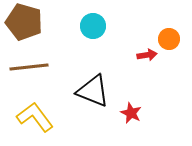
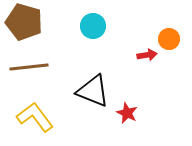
red star: moved 4 px left
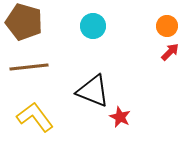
orange circle: moved 2 px left, 13 px up
red arrow: moved 23 px right, 3 px up; rotated 36 degrees counterclockwise
red star: moved 7 px left, 4 px down
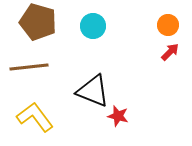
brown pentagon: moved 14 px right
orange circle: moved 1 px right, 1 px up
red star: moved 2 px left, 1 px up; rotated 10 degrees counterclockwise
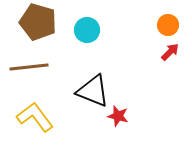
cyan circle: moved 6 px left, 4 px down
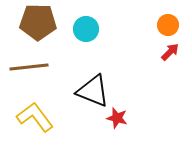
brown pentagon: rotated 15 degrees counterclockwise
cyan circle: moved 1 px left, 1 px up
red star: moved 1 px left, 2 px down
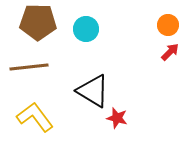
black triangle: rotated 9 degrees clockwise
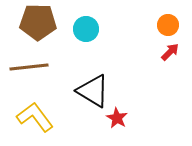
red star: rotated 15 degrees clockwise
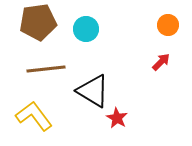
brown pentagon: rotated 9 degrees counterclockwise
red arrow: moved 9 px left, 10 px down
brown line: moved 17 px right, 2 px down
yellow L-shape: moved 1 px left, 1 px up
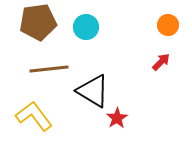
cyan circle: moved 2 px up
brown line: moved 3 px right
red star: rotated 10 degrees clockwise
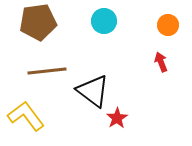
cyan circle: moved 18 px right, 6 px up
red arrow: rotated 66 degrees counterclockwise
brown line: moved 2 px left, 2 px down
black triangle: rotated 6 degrees clockwise
yellow L-shape: moved 8 px left
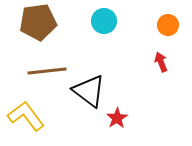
black triangle: moved 4 px left
